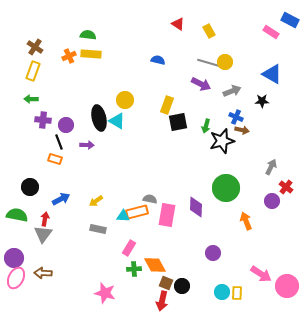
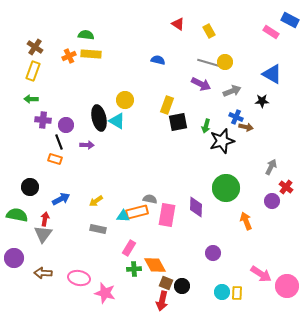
green semicircle at (88, 35): moved 2 px left
brown arrow at (242, 130): moved 4 px right, 3 px up
pink ellipse at (16, 278): moved 63 px right; rotated 75 degrees clockwise
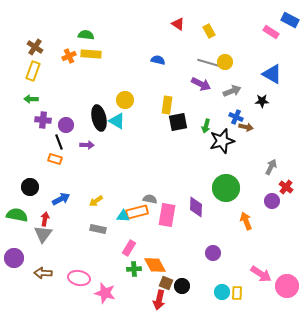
yellow rectangle at (167, 105): rotated 12 degrees counterclockwise
red arrow at (162, 301): moved 3 px left, 1 px up
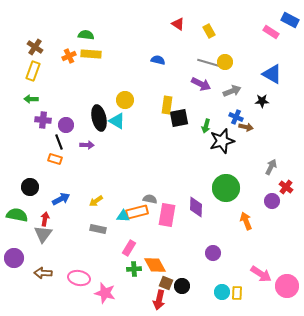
black square at (178, 122): moved 1 px right, 4 px up
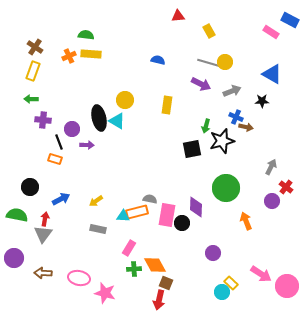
red triangle at (178, 24): moved 8 px up; rotated 40 degrees counterclockwise
black square at (179, 118): moved 13 px right, 31 px down
purple circle at (66, 125): moved 6 px right, 4 px down
black circle at (182, 286): moved 63 px up
yellow rectangle at (237, 293): moved 6 px left, 10 px up; rotated 48 degrees counterclockwise
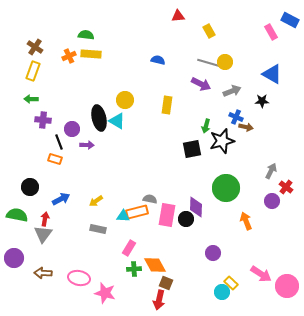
pink rectangle at (271, 32): rotated 28 degrees clockwise
gray arrow at (271, 167): moved 4 px down
black circle at (182, 223): moved 4 px right, 4 px up
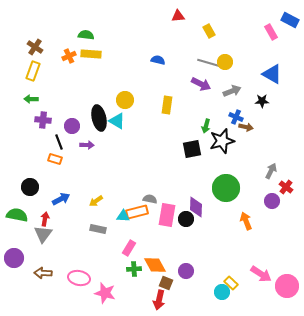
purple circle at (72, 129): moved 3 px up
purple circle at (213, 253): moved 27 px left, 18 px down
